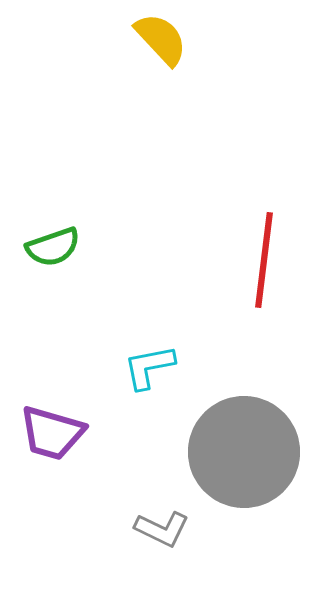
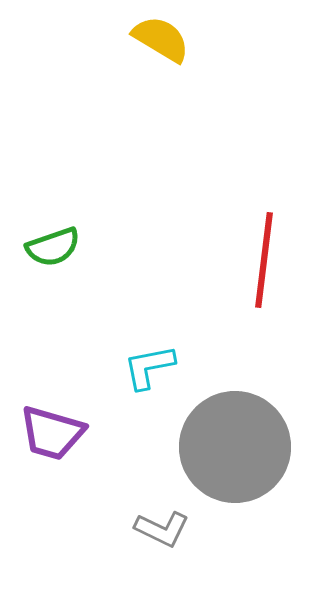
yellow semicircle: rotated 16 degrees counterclockwise
gray circle: moved 9 px left, 5 px up
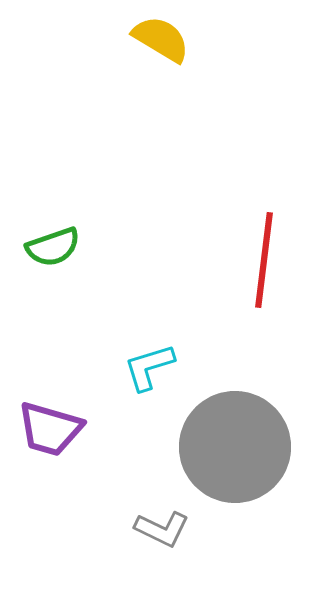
cyan L-shape: rotated 6 degrees counterclockwise
purple trapezoid: moved 2 px left, 4 px up
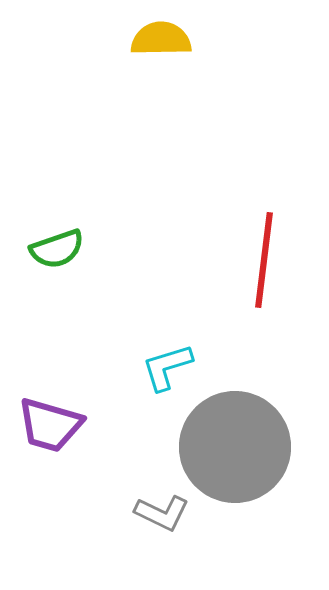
yellow semicircle: rotated 32 degrees counterclockwise
green semicircle: moved 4 px right, 2 px down
cyan L-shape: moved 18 px right
purple trapezoid: moved 4 px up
gray L-shape: moved 16 px up
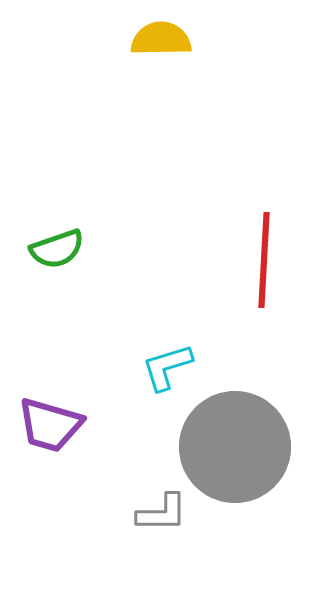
red line: rotated 4 degrees counterclockwise
gray L-shape: rotated 26 degrees counterclockwise
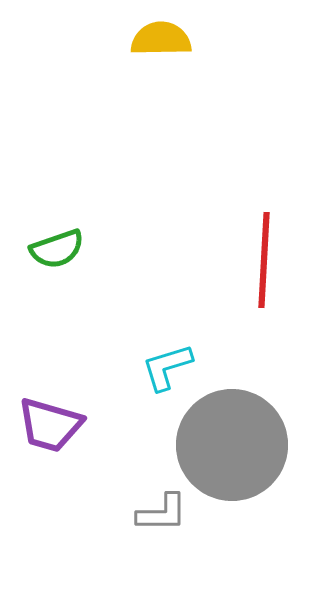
gray circle: moved 3 px left, 2 px up
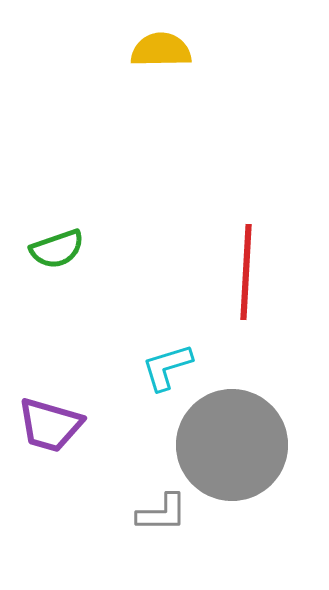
yellow semicircle: moved 11 px down
red line: moved 18 px left, 12 px down
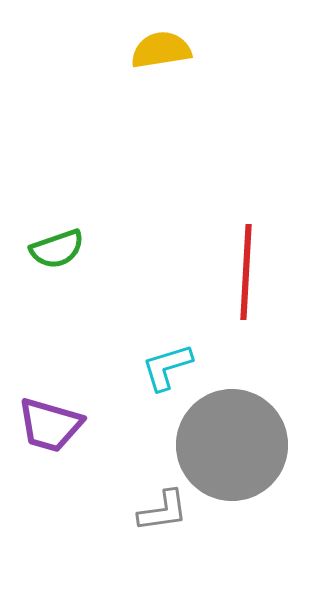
yellow semicircle: rotated 8 degrees counterclockwise
gray L-shape: moved 1 px right, 2 px up; rotated 8 degrees counterclockwise
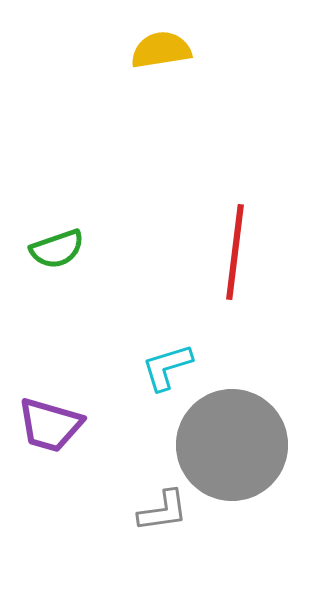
red line: moved 11 px left, 20 px up; rotated 4 degrees clockwise
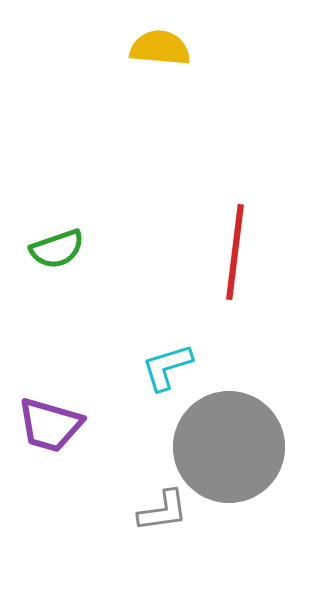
yellow semicircle: moved 1 px left, 2 px up; rotated 14 degrees clockwise
gray circle: moved 3 px left, 2 px down
